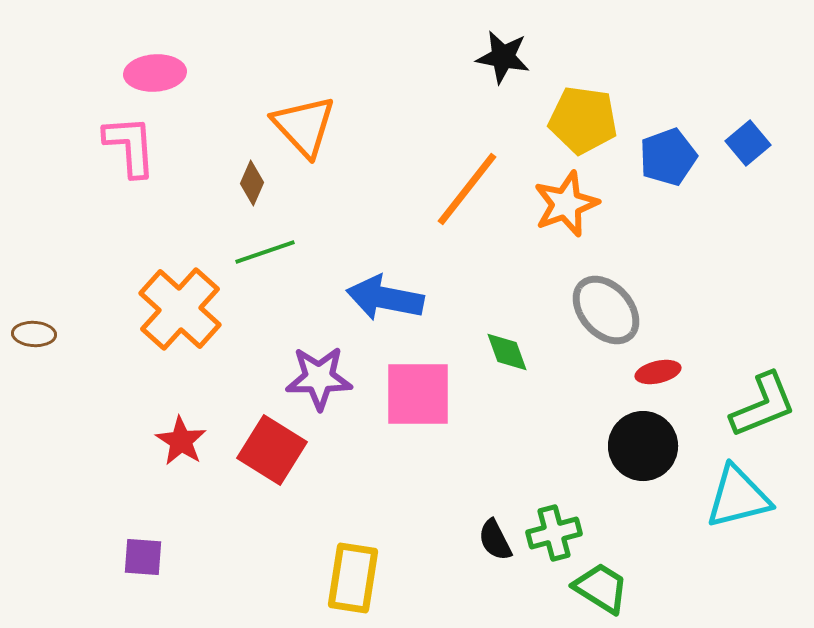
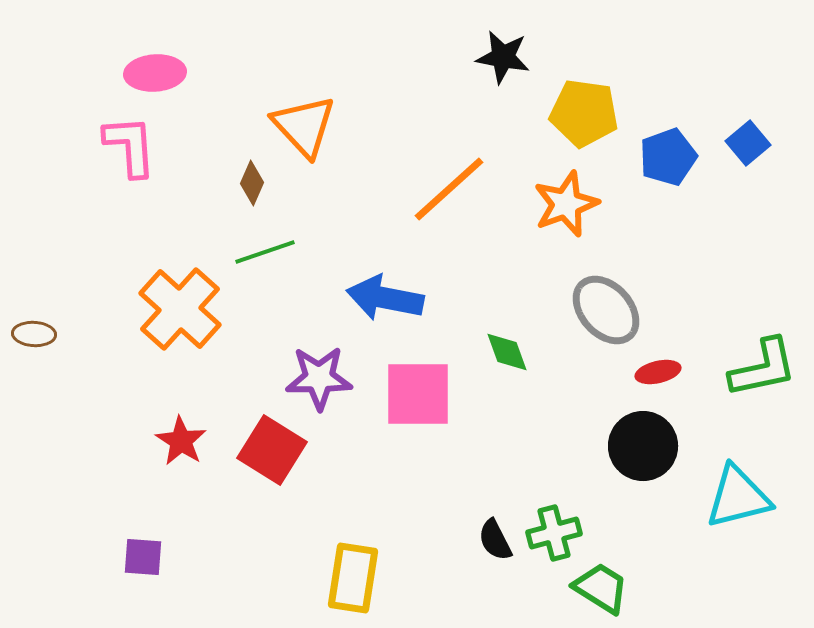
yellow pentagon: moved 1 px right, 7 px up
orange line: moved 18 px left; rotated 10 degrees clockwise
green L-shape: moved 37 px up; rotated 10 degrees clockwise
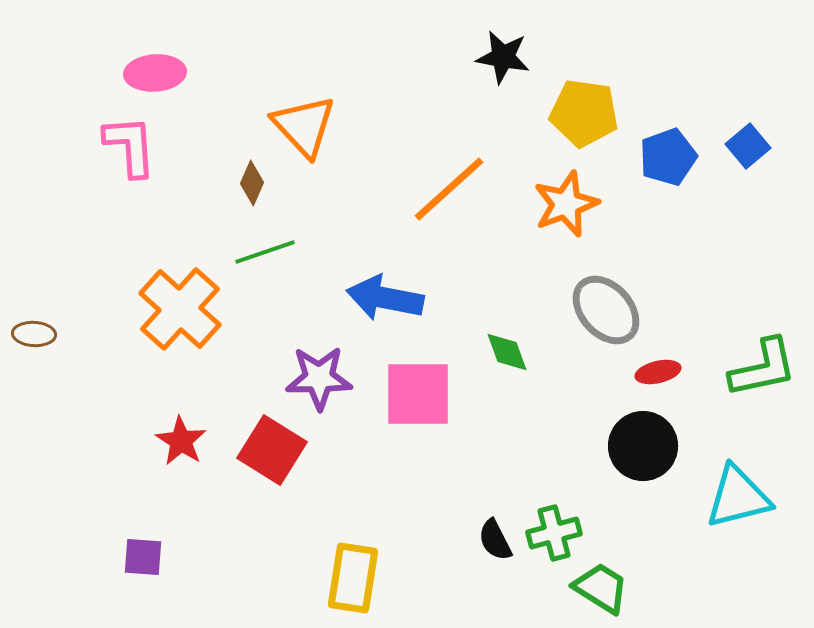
blue square: moved 3 px down
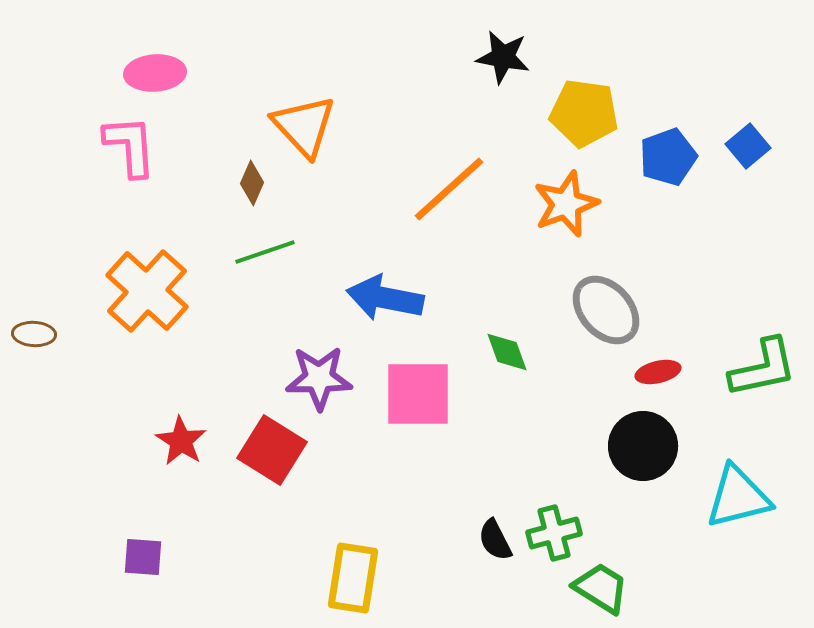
orange cross: moved 33 px left, 18 px up
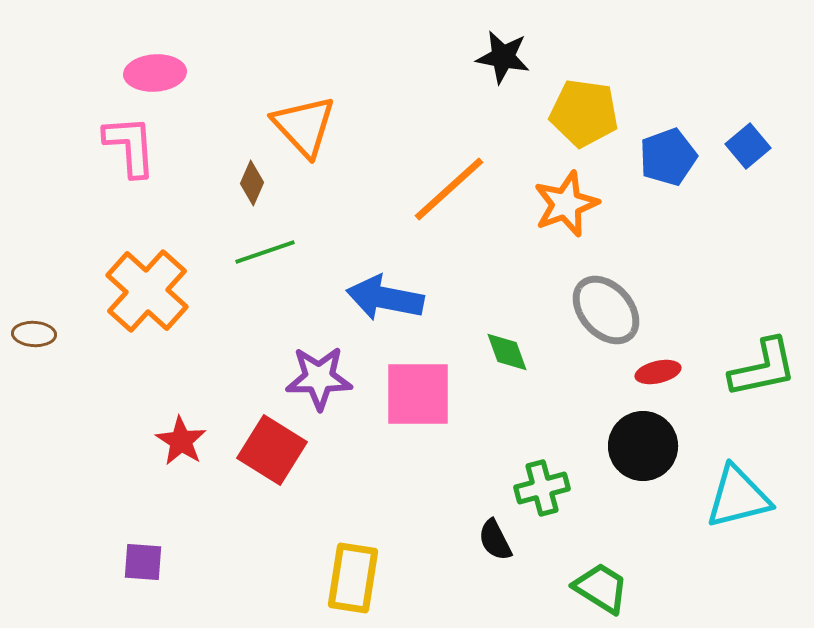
green cross: moved 12 px left, 45 px up
purple square: moved 5 px down
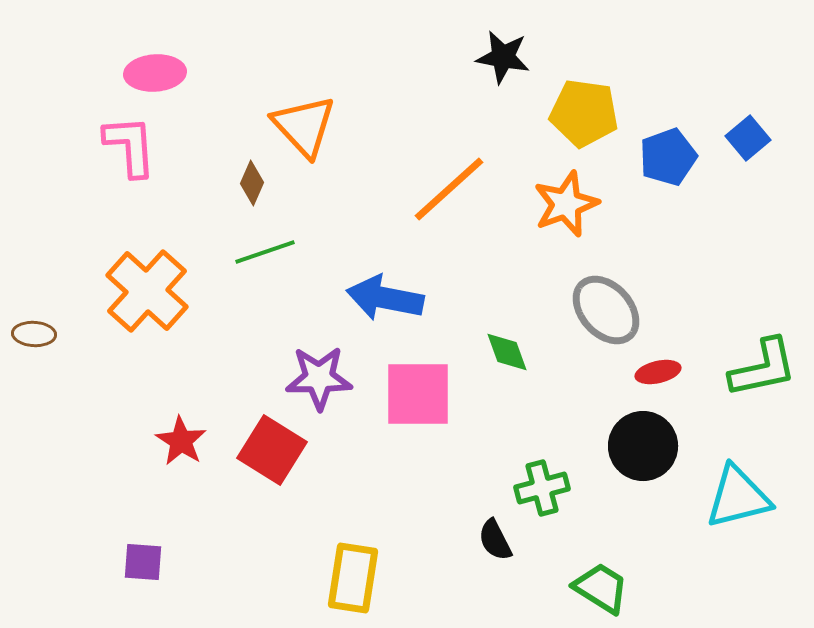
blue square: moved 8 px up
